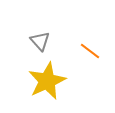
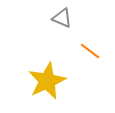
gray triangle: moved 22 px right, 23 px up; rotated 25 degrees counterclockwise
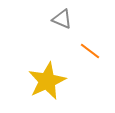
gray triangle: moved 1 px down
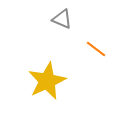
orange line: moved 6 px right, 2 px up
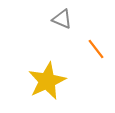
orange line: rotated 15 degrees clockwise
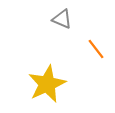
yellow star: moved 3 px down
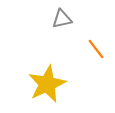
gray triangle: rotated 35 degrees counterclockwise
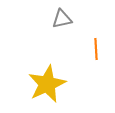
orange line: rotated 35 degrees clockwise
